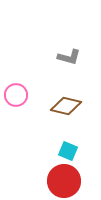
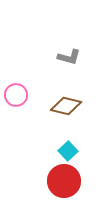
cyan square: rotated 24 degrees clockwise
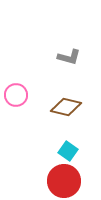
brown diamond: moved 1 px down
cyan square: rotated 12 degrees counterclockwise
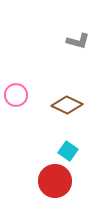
gray L-shape: moved 9 px right, 16 px up
brown diamond: moved 1 px right, 2 px up; rotated 12 degrees clockwise
red circle: moved 9 px left
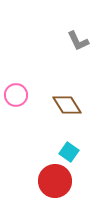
gray L-shape: rotated 50 degrees clockwise
brown diamond: rotated 32 degrees clockwise
cyan square: moved 1 px right, 1 px down
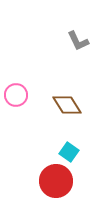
red circle: moved 1 px right
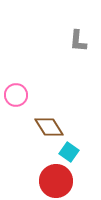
gray L-shape: rotated 30 degrees clockwise
brown diamond: moved 18 px left, 22 px down
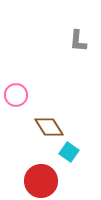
red circle: moved 15 px left
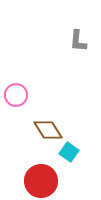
brown diamond: moved 1 px left, 3 px down
